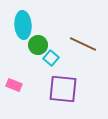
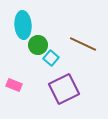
purple square: moved 1 px right; rotated 32 degrees counterclockwise
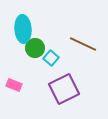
cyan ellipse: moved 4 px down
green circle: moved 3 px left, 3 px down
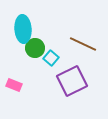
purple square: moved 8 px right, 8 px up
